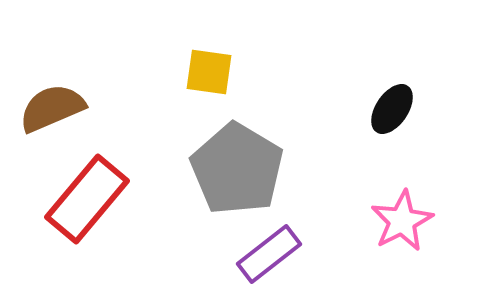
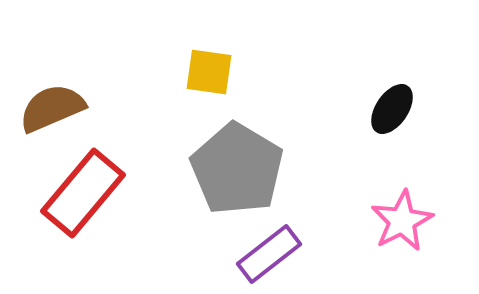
red rectangle: moved 4 px left, 6 px up
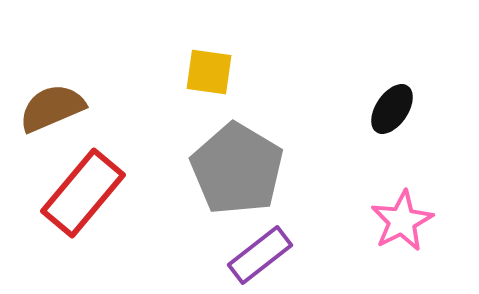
purple rectangle: moved 9 px left, 1 px down
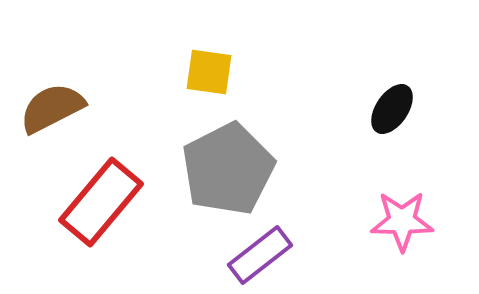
brown semicircle: rotated 4 degrees counterclockwise
gray pentagon: moved 9 px left; rotated 14 degrees clockwise
red rectangle: moved 18 px right, 9 px down
pink star: rotated 28 degrees clockwise
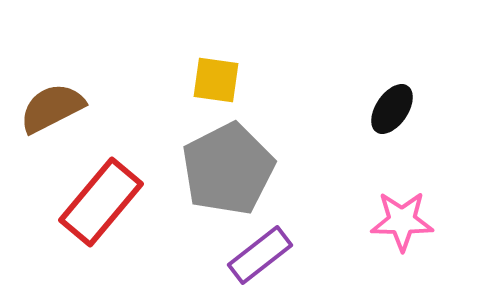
yellow square: moved 7 px right, 8 px down
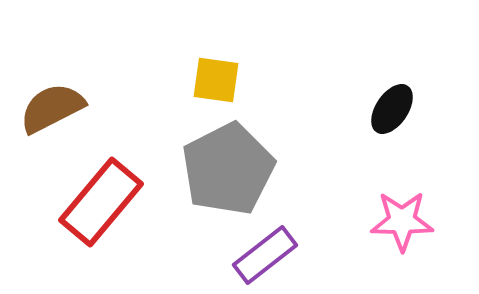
purple rectangle: moved 5 px right
